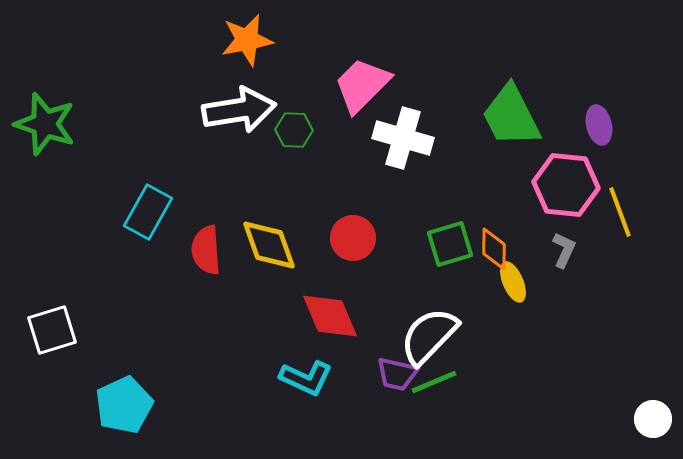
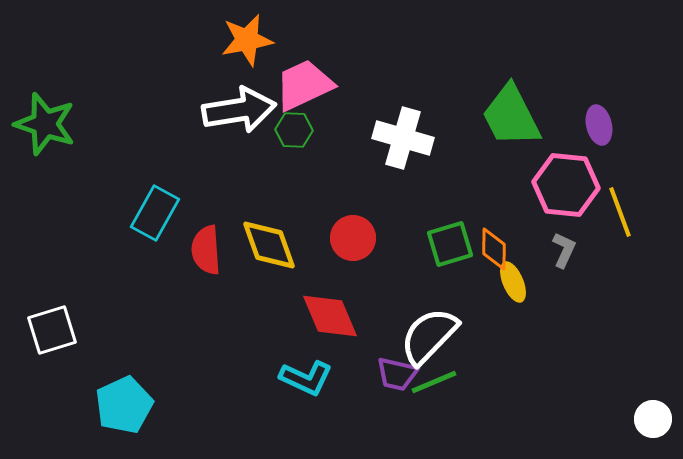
pink trapezoid: moved 58 px left; rotated 20 degrees clockwise
cyan rectangle: moved 7 px right, 1 px down
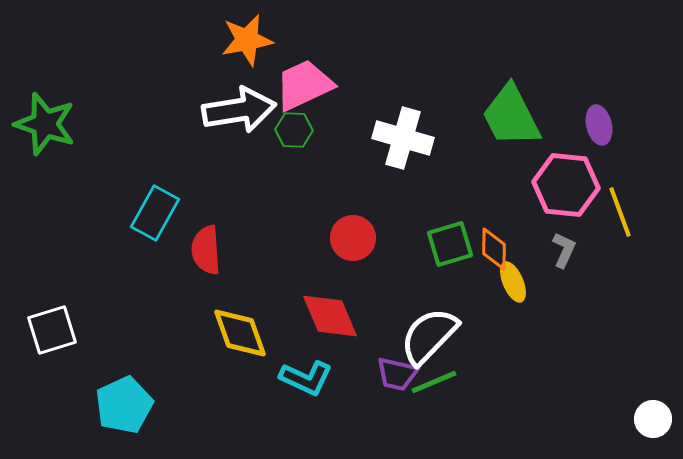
yellow diamond: moved 29 px left, 88 px down
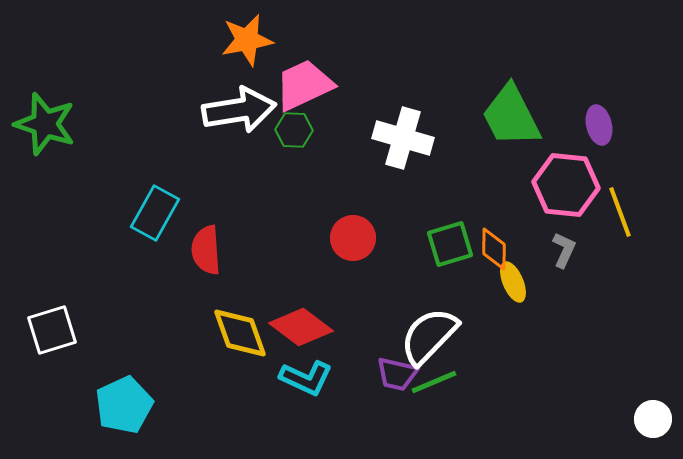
red diamond: moved 29 px left, 11 px down; rotated 30 degrees counterclockwise
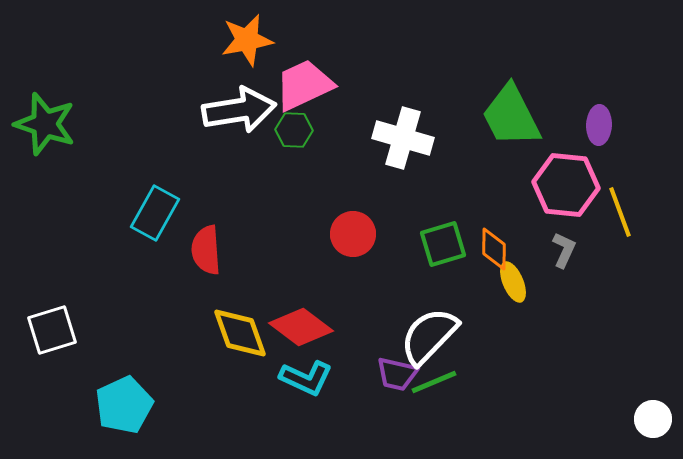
purple ellipse: rotated 15 degrees clockwise
red circle: moved 4 px up
green square: moved 7 px left
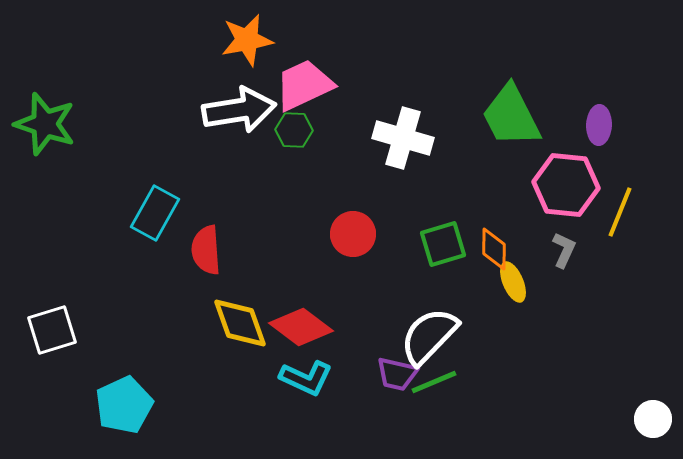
yellow line: rotated 42 degrees clockwise
yellow diamond: moved 10 px up
